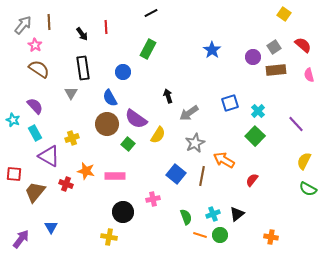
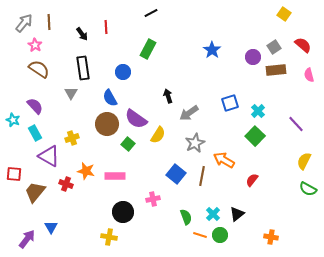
gray arrow at (23, 25): moved 1 px right, 2 px up
cyan cross at (213, 214): rotated 24 degrees counterclockwise
purple arrow at (21, 239): moved 6 px right
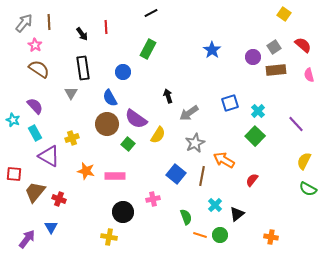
red cross at (66, 184): moved 7 px left, 15 px down
cyan cross at (213, 214): moved 2 px right, 9 px up
